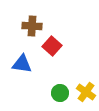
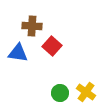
blue triangle: moved 4 px left, 11 px up
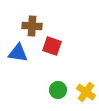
red square: rotated 24 degrees counterclockwise
green circle: moved 2 px left, 3 px up
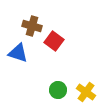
brown cross: rotated 12 degrees clockwise
red square: moved 2 px right, 5 px up; rotated 18 degrees clockwise
blue triangle: rotated 10 degrees clockwise
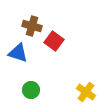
green circle: moved 27 px left
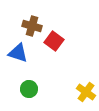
green circle: moved 2 px left, 1 px up
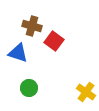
green circle: moved 1 px up
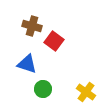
blue triangle: moved 9 px right, 11 px down
green circle: moved 14 px right, 1 px down
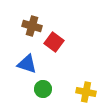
red square: moved 1 px down
yellow cross: rotated 24 degrees counterclockwise
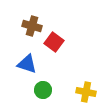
green circle: moved 1 px down
